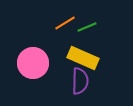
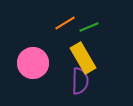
green line: moved 2 px right
yellow rectangle: rotated 36 degrees clockwise
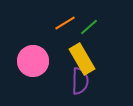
green line: rotated 18 degrees counterclockwise
yellow rectangle: moved 1 px left, 1 px down
pink circle: moved 2 px up
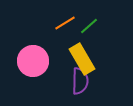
green line: moved 1 px up
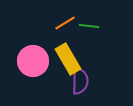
green line: rotated 48 degrees clockwise
yellow rectangle: moved 14 px left
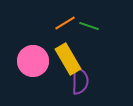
green line: rotated 12 degrees clockwise
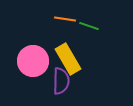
orange line: moved 4 px up; rotated 40 degrees clockwise
purple semicircle: moved 19 px left
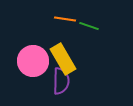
yellow rectangle: moved 5 px left
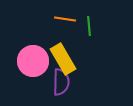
green line: rotated 66 degrees clockwise
purple semicircle: moved 1 px down
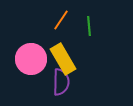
orange line: moved 4 px left, 1 px down; rotated 65 degrees counterclockwise
pink circle: moved 2 px left, 2 px up
